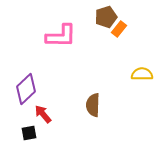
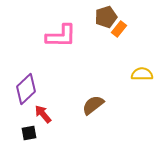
brown semicircle: rotated 50 degrees clockwise
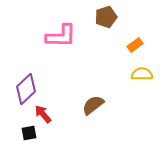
orange rectangle: moved 16 px right, 16 px down; rotated 14 degrees clockwise
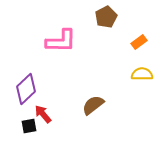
brown pentagon: rotated 10 degrees counterclockwise
pink L-shape: moved 5 px down
orange rectangle: moved 4 px right, 3 px up
black square: moved 7 px up
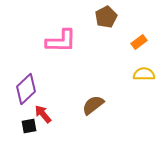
yellow semicircle: moved 2 px right
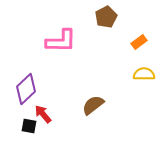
black square: rotated 21 degrees clockwise
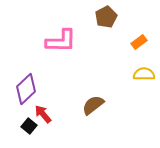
black square: rotated 28 degrees clockwise
